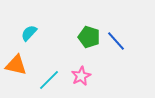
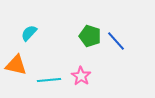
green pentagon: moved 1 px right, 1 px up
pink star: rotated 12 degrees counterclockwise
cyan line: rotated 40 degrees clockwise
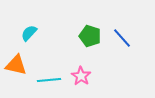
blue line: moved 6 px right, 3 px up
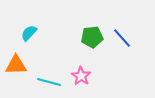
green pentagon: moved 2 px right, 1 px down; rotated 25 degrees counterclockwise
orange triangle: rotated 15 degrees counterclockwise
cyan line: moved 2 px down; rotated 20 degrees clockwise
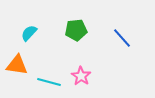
green pentagon: moved 16 px left, 7 px up
orange triangle: moved 1 px right; rotated 10 degrees clockwise
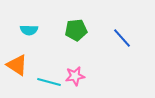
cyan semicircle: moved 3 px up; rotated 132 degrees counterclockwise
orange triangle: rotated 25 degrees clockwise
pink star: moved 6 px left; rotated 30 degrees clockwise
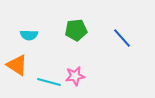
cyan semicircle: moved 5 px down
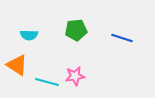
blue line: rotated 30 degrees counterclockwise
cyan line: moved 2 px left
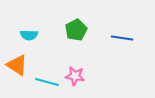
green pentagon: rotated 20 degrees counterclockwise
blue line: rotated 10 degrees counterclockwise
pink star: rotated 18 degrees clockwise
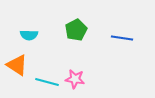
pink star: moved 3 px down
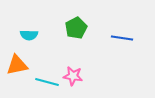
green pentagon: moved 2 px up
orange triangle: rotated 45 degrees counterclockwise
pink star: moved 2 px left, 3 px up
